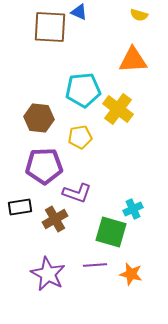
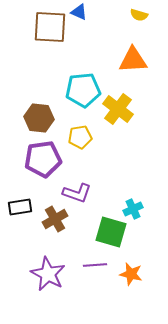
purple pentagon: moved 1 px left, 7 px up; rotated 6 degrees counterclockwise
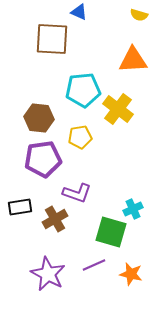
brown square: moved 2 px right, 12 px down
purple line: moved 1 px left; rotated 20 degrees counterclockwise
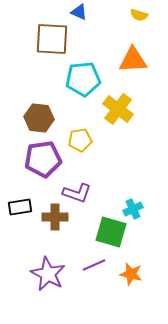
cyan pentagon: moved 11 px up
yellow pentagon: moved 3 px down
brown cross: moved 2 px up; rotated 30 degrees clockwise
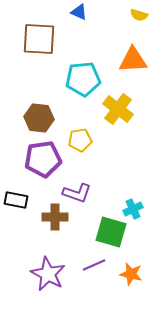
brown square: moved 13 px left
black rectangle: moved 4 px left, 7 px up; rotated 20 degrees clockwise
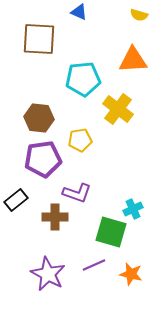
black rectangle: rotated 50 degrees counterclockwise
